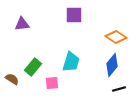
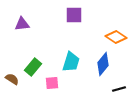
blue diamond: moved 9 px left, 1 px up
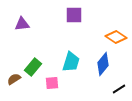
brown semicircle: moved 2 px right; rotated 64 degrees counterclockwise
black line: rotated 16 degrees counterclockwise
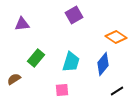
purple square: rotated 30 degrees counterclockwise
green rectangle: moved 3 px right, 9 px up
pink square: moved 10 px right, 7 px down
black line: moved 2 px left, 2 px down
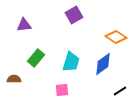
purple triangle: moved 2 px right, 1 px down
blue diamond: rotated 15 degrees clockwise
brown semicircle: rotated 32 degrees clockwise
black line: moved 3 px right
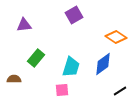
cyan trapezoid: moved 5 px down
